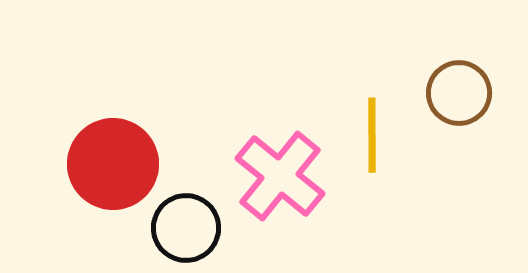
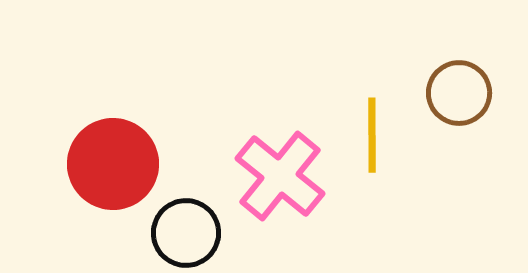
black circle: moved 5 px down
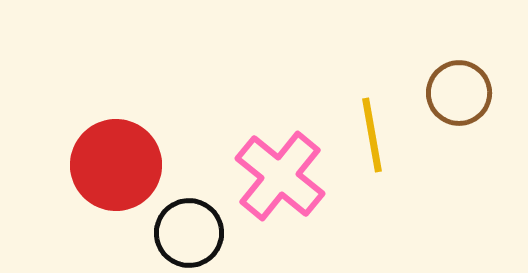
yellow line: rotated 10 degrees counterclockwise
red circle: moved 3 px right, 1 px down
black circle: moved 3 px right
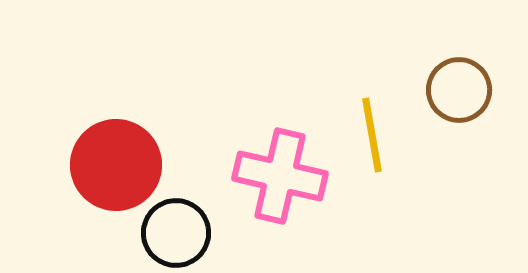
brown circle: moved 3 px up
pink cross: rotated 26 degrees counterclockwise
black circle: moved 13 px left
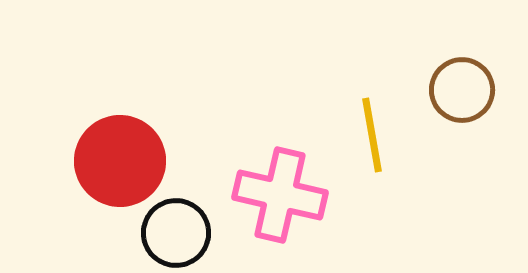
brown circle: moved 3 px right
red circle: moved 4 px right, 4 px up
pink cross: moved 19 px down
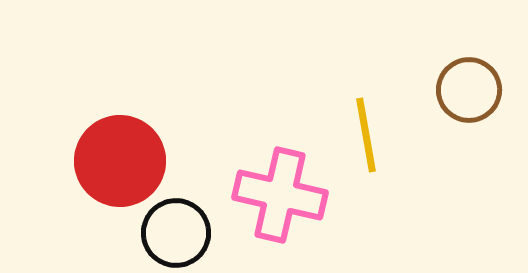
brown circle: moved 7 px right
yellow line: moved 6 px left
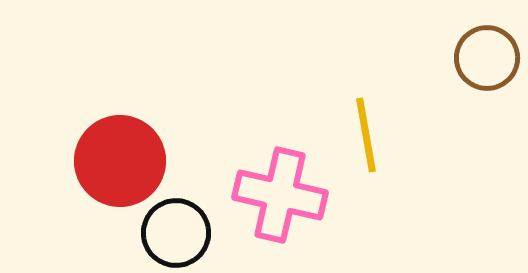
brown circle: moved 18 px right, 32 px up
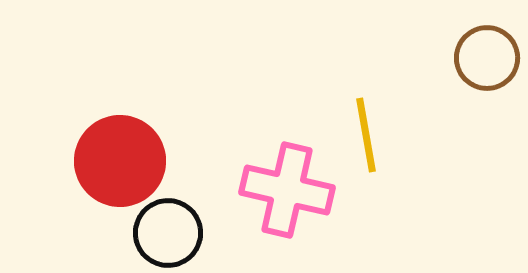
pink cross: moved 7 px right, 5 px up
black circle: moved 8 px left
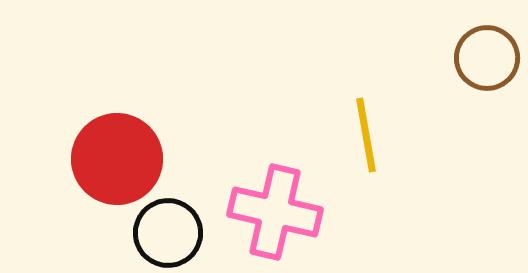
red circle: moved 3 px left, 2 px up
pink cross: moved 12 px left, 22 px down
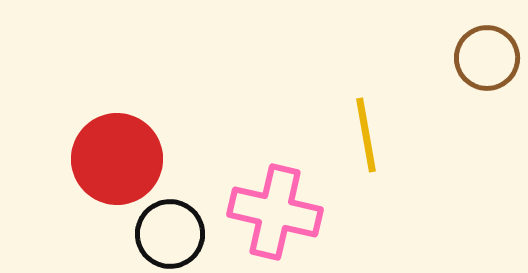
black circle: moved 2 px right, 1 px down
